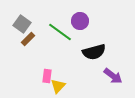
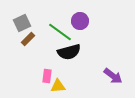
gray square: moved 1 px up; rotated 30 degrees clockwise
black semicircle: moved 25 px left
yellow triangle: rotated 42 degrees clockwise
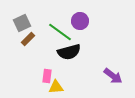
yellow triangle: moved 2 px left, 1 px down
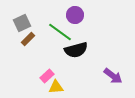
purple circle: moved 5 px left, 6 px up
black semicircle: moved 7 px right, 2 px up
pink rectangle: rotated 40 degrees clockwise
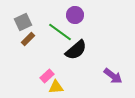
gray square: moved 1 px right, 1 px up
black semicircle: rotated 25 degrees counterclockwise
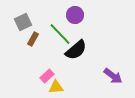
green line: moved 2 px down; rotated 10 degrees clockwise
brown rectangle: moved 5 px right; rotated 16 degrees counterclockwise
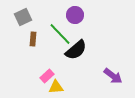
gray square: moved 5 px up
brown rectangle: rotated 24 degrees counterclockwise
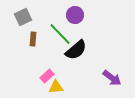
purple arrow: moved 1 px left, 2 px down
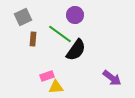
green line: rotated 10 degrees counterclockwise
black semicircle: rotated 15 degrees counterclockwise
pink rectangle: rotated 24 degrees clockwise
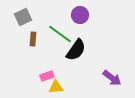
purple circle: moved 5 px right
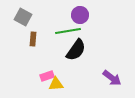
gray square: rotated 36 degrees counterclockwise
green line: moved 8 px right, 3 px up; rotated 45 degrees counterclockwise
yellow triangle: moved 3 px up
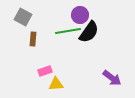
black semicircle: moved 13 px right, 18 px up
pink rectangle: moved 2 px left, 5 px up
